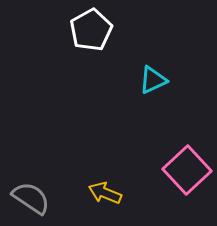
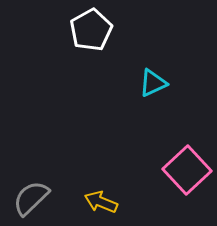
cyan triangle: moved 3 px down
yellow arrow: moved 4 px left, 9 px down
gray semicircle: rotated 78 degrees counterclockwise
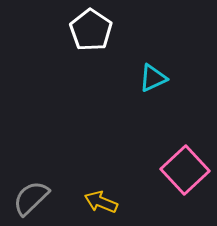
white pentagon: rotated 9 degrees counterclockwise
cyan triangle: moved 5 px up
pink square: moved 2 px left
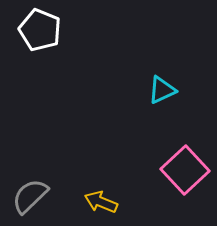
white pentagon: moved 51 px left; rotated 12 degrees counterclockwise
cyan triangle: moved 9 px right, 12 px down
gray semicircle: moved 1 px left, 2 px up
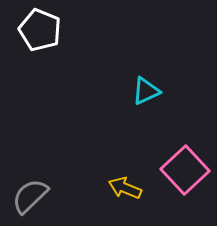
cyan triangle: moved 16 px left, 1 px down
yellow arrow: moved 24 px right, 14 px up
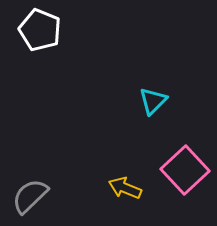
cyan triangle: moved 7 px right, 10 px down; rotated 20 degrees counterclockwise
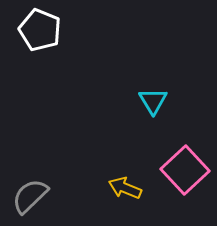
cyan triangle: rotated 16 degrees counterclockwise
